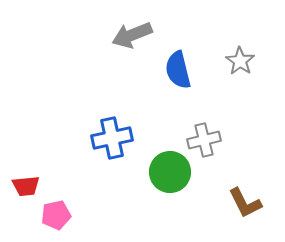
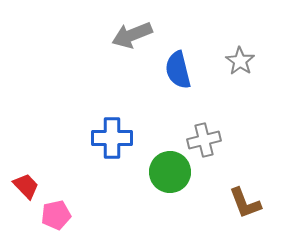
blue cross: rotated 12 degrees clockwise
red trapezoid: rotated 128 degrees counterclockwise
brown L-shape: rotated 6 degrees clockwise
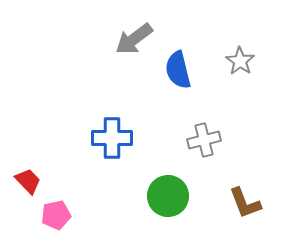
gray arrow: moved 2 px right, 4 px down; rotated 15 degrees counterclockwise
green circle: moved 2 px left, 24 px down
red trapezoid: moved 2 px right, 5 px up
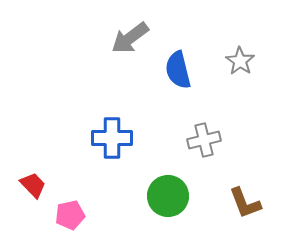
gray arrow: moved 4 px left, 1 px up
red trapezoid: moved 5 px right, 4 px down
pink pentagon: moved 14 px right
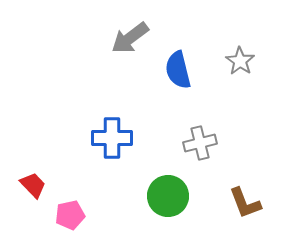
gray cross: moved 4 px left, 3 px down
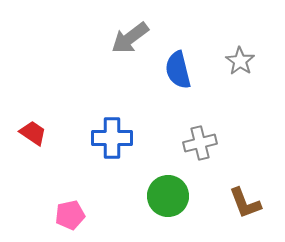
red trapezoid: moved 52 px up; rotated 12 degrees counterclockwise
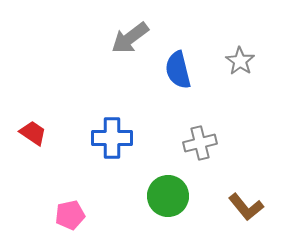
brown L-shape: moved 1 px right, 4 px down; rotated 18 degrees counterclockwise
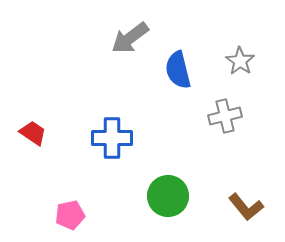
gray cross: moved 25 px right, 27 px up
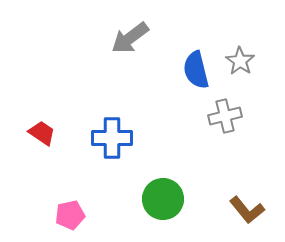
blue semicircle: moved 18 px right
red trapezoid: moved 9 px right
green circle: moved 5 px left, 3 px down
brown L-shape: moved 1 px right, 3 px down
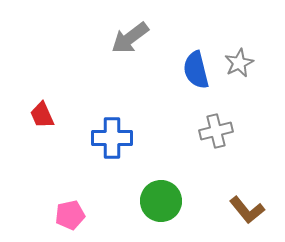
gray star: moved 1 px left, 2 px down; rotated 12 degrees clockwise
gray cross: moved 9 px left, 15 px down
red trapezoid: moved 18 px up; rotated 148 degrees counterclockwise
green circle: moved 2 px left, 2 px down
